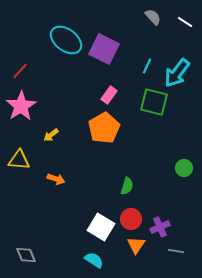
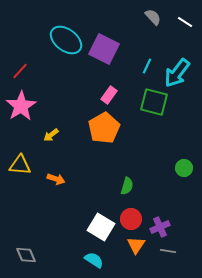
yellow triangle: moved 1 px right, 5 px down
gray line: moved 8 px left
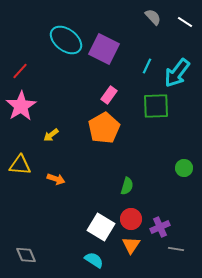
green square: moved 2 px right, 4 px down; rotated 16 degrees counterclockwise
orange triangle: moved 5 px left
gray line: moved 8 px right, 2 px up
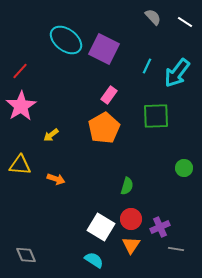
green square: moved 10 px down
